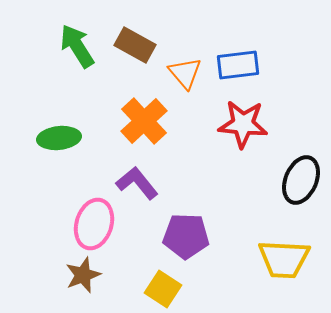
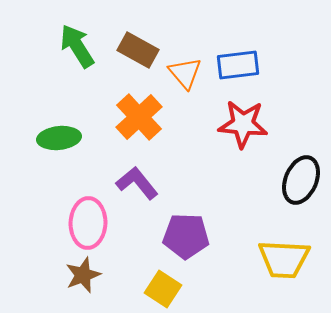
brown rectangle: moved 3 px right, 5 px down
orange cross: moved 5 px left, 4 px up
pink ellipse: moved 6 px left, 1 px up; rotated 15 degrees counterclockwise
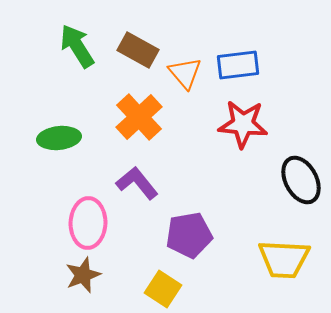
black ellipse: rotated 51 degrees counterclockwise
purple pentagon: moved 3 px right, 1 px up; rotated 12 degrees counterclockwise
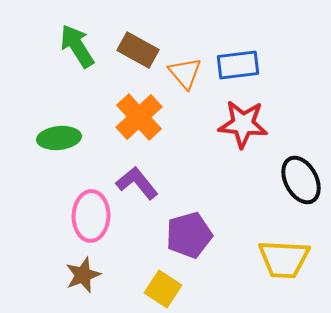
pink ellipse: moved 3 px right, 7 px up
purple pentagon: rotated 6 degrees counterclockwise
